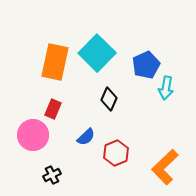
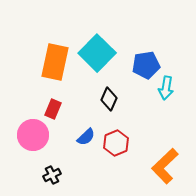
blue pentagon: rotated 16 degrees clockwise
red hexagon: moved 10 px up
orange L-shape: moved 1 px up
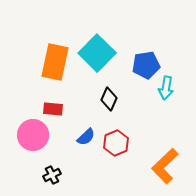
red rectangle: rotated 72 degrees clockwise
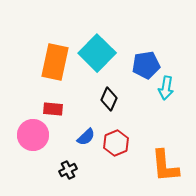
orange L-shape: rotated 51 degrees counterclockwise
black cross: moved 16 px right, 5 px up
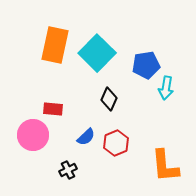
orange rectangle: moved 17 px up
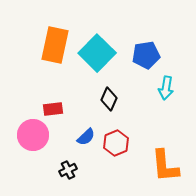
blue pentagon: moved 10 px up
red rectangle: rotated 12 degrees counterclockwise
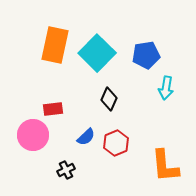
black cross: moved 2 px left
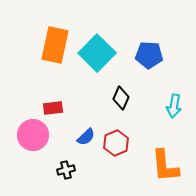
blue pentagon: moved 3 px right; rotated 12 degrees clockwise
cyan arrow: moved 8 px right, 18 px down
black diamond: moved 12 px right, 1 px up
red rectangle: moved 1 px up
black cross: rotated 12 degrees clockwise
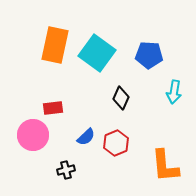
cyan square: rotated 9 degrees counterclockwise
cyan arrow: moved 14 px up
